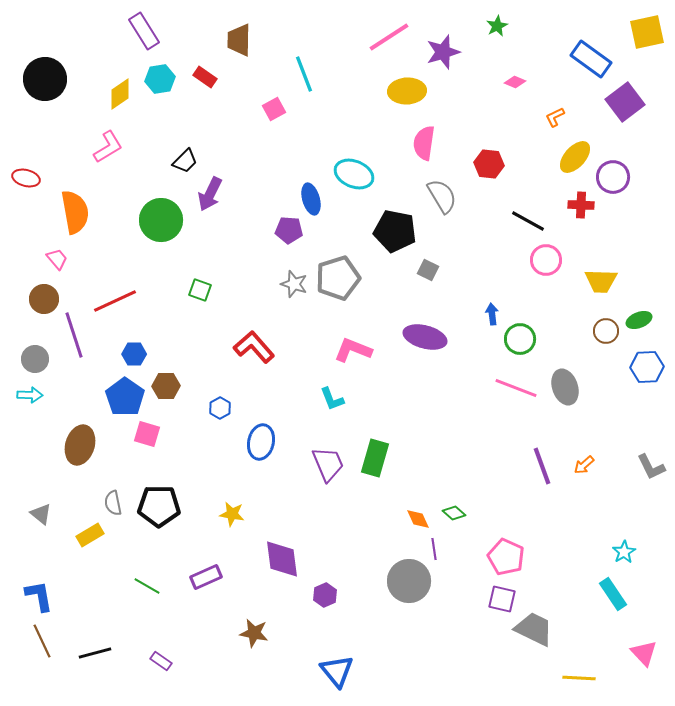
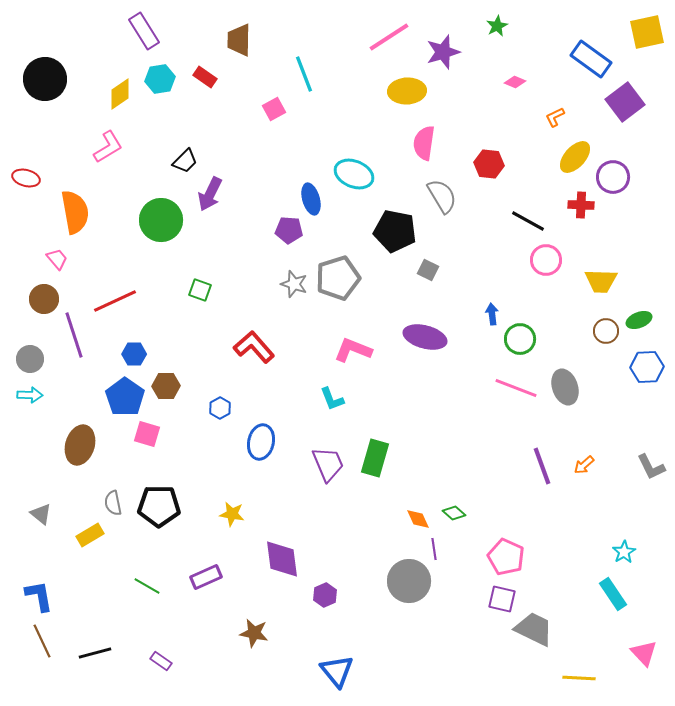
gray circle at (35, 359): moved 5 px left
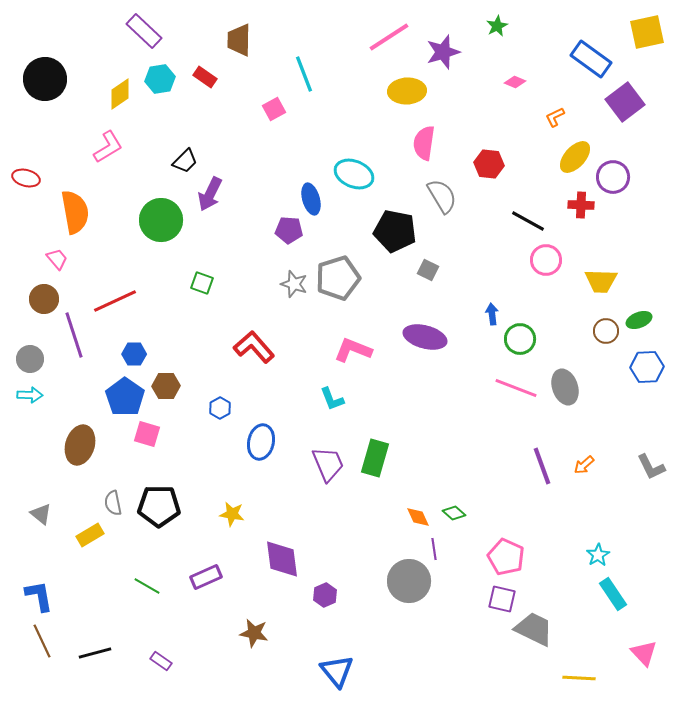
purple rectangle at (144, 31): rotated 15 degrees counterclockwise
green square at (200, 290): moved 2 px right, 7 px up
orange diamond at (418, 519): moved 2 px up
cyan star at (624, 552): moved 26 px left, 3 px down
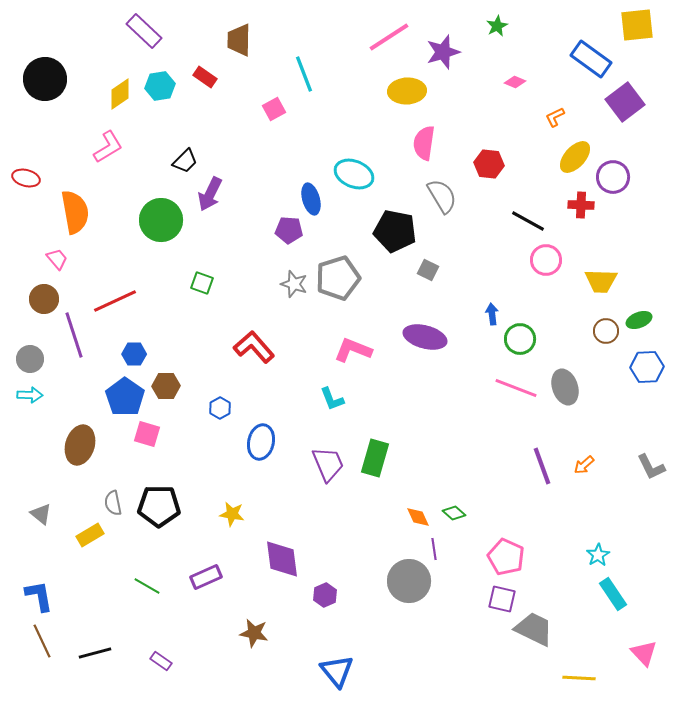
yellow square at (647, 32): moved 10 px left, 7 px up; rotated 6 degrees clockwise
cyan hexagon at (160, 79): moved 7 px down
